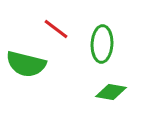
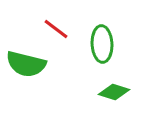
green ellipse: rotated 6 degrees counterclockwise
green diamond: moved 3 px right; rotated 8 degrees clockwise
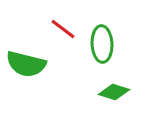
red line: moved 7 px right
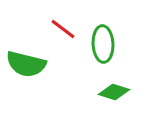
green ellipse: moved 1 px right
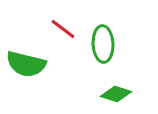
green diamond: moved 2 px right, 2 px down
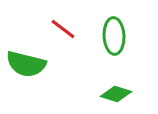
green ellipse: moved 11 px right, 8 px up
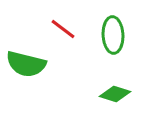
green ellipse: moved 1 px left, 1 px up
green diamond: moved 1 px left
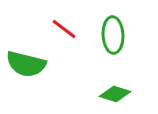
red line: moved 1 px right
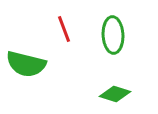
red line: rotated 32 degrees clockwise
